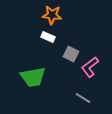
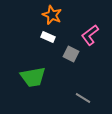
orange star: rotated 18 degrees clockwise
pink L-shape: moved 32 px up
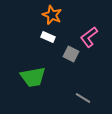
pink L-shape: moved 1 px left, 2 px down
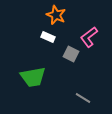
orange star: moved 4 px right
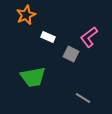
orange star: moved 30 px left; rotated 24 degrees clockwise
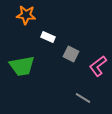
orange star: rotated 30 degrees clockwise
pink L-shape: moved 9 px right, 29 px down
green trapezoid: moved 11 px left, 11 px up
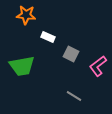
gray line: moved 9 px left, 2 px up
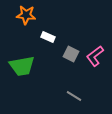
pink L-shape: moved 3 px left, 10 px up
